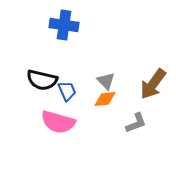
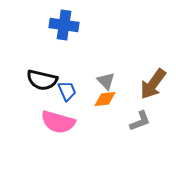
gray L-shape: moved 4 px right, 2 px up
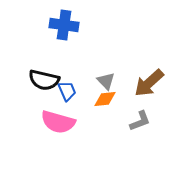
black semicircle: moved 2 px right
brown arrow: moved 4 px left, 1 px up; rotated 12 degrees clockwise
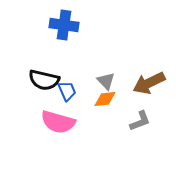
brown arrow: rotated 16 degrees clockwise
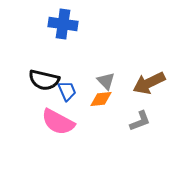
blue cross: moved 1 px left, 1 px up
orange diamond: moved 4 px left
pink semicircle: rotated 12 degrees clockwise
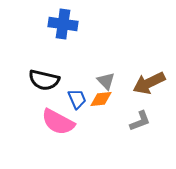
blue trapezoid: moved 10 px right, 8 px down
